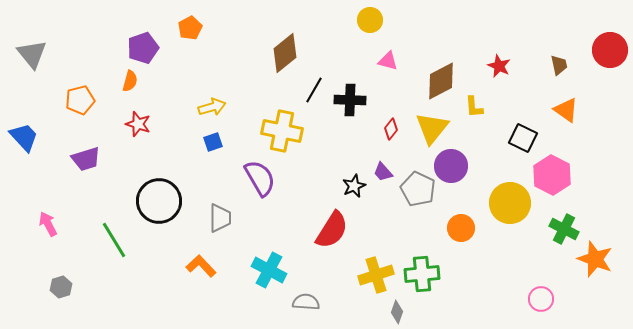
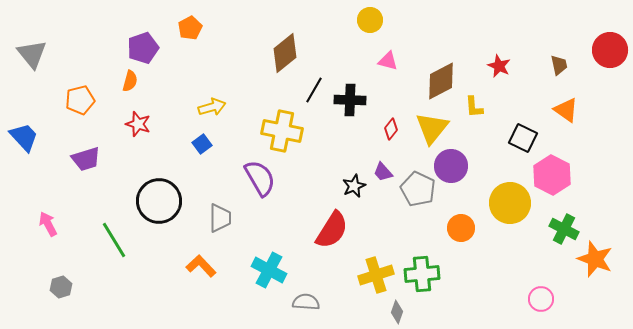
blue square at (213, 142): moved 11 px left, 2 px down; rotated 18 degrees counterclockwise
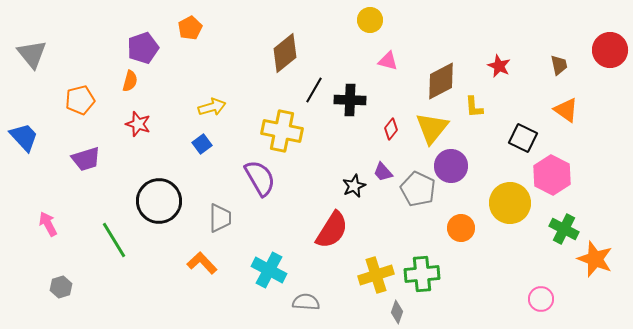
orange L-shape at (201, 266): moved 1 px right, 3 px up
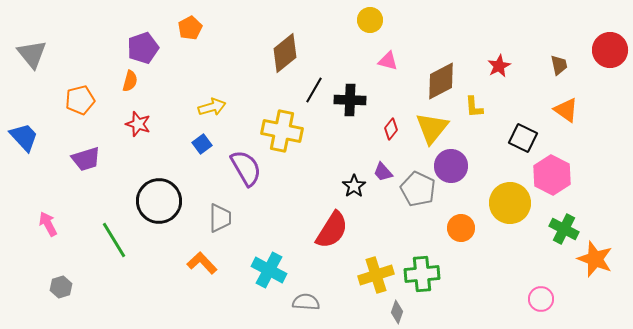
red star at (499, 66): rotated 20 degrees clockwise
purple semicircle at (260, 178): moved 14 px left, 10 px up
black star at (354, 186): rotated 10 degrees counterclockwise
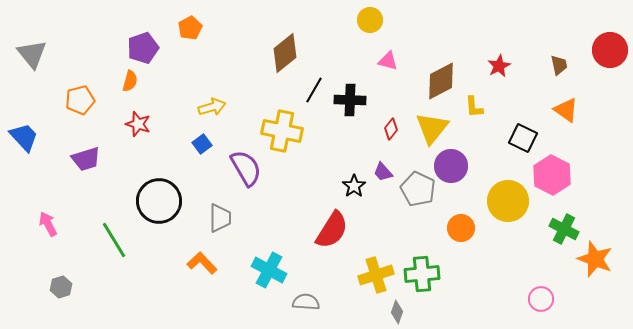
yellow circle at (510, 203): moved 2 px left, 2 px up
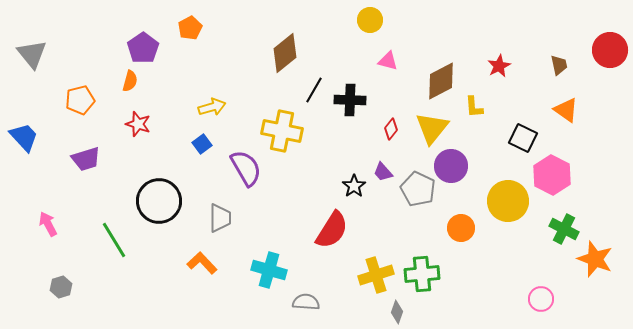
purple pentagon at (143, 48): rotated 16 degrees counterclockwise
cyan cross at (269, 270): rotated 12 degrees counterclockwise
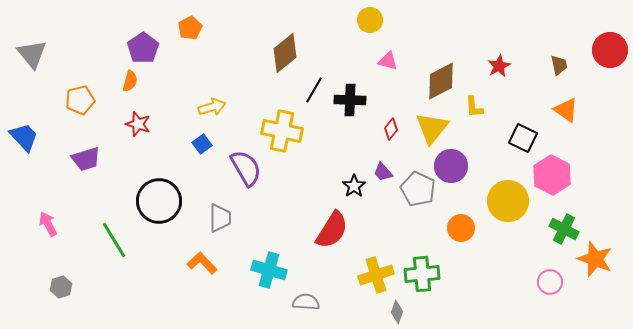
pink circle at (541, 299): moved 9 px right, 17 px up
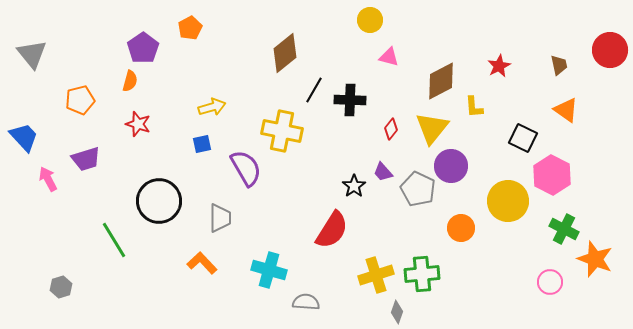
pink triangle at (388, 61): moved 1 px right, 4 px up
blue square at (202, 144): rotated 24 degrees clockwise
pink arrow at (48, 224): moved 45 px up
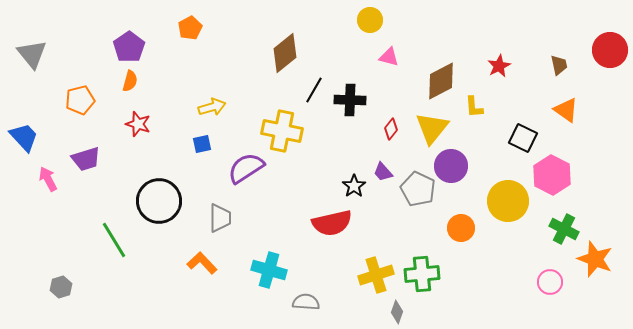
purple pentagon at (143, 48): moved 14 px left, 1 px up
purple semicircle at (246, 168): rotated 93 degrees counterclockwise
red semicircle at (332, 230): moved 7 px up; rotated 45 degrees clockwise
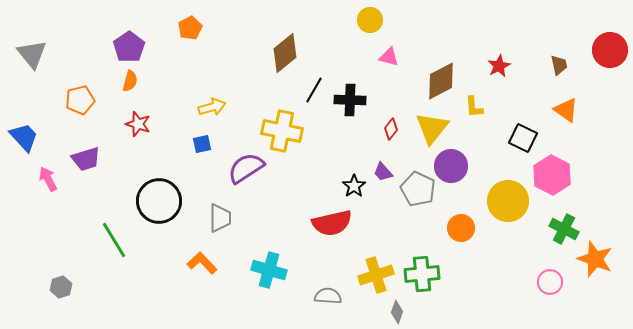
gray semicircle at (306, 302): moved 22 px right, 6 px up
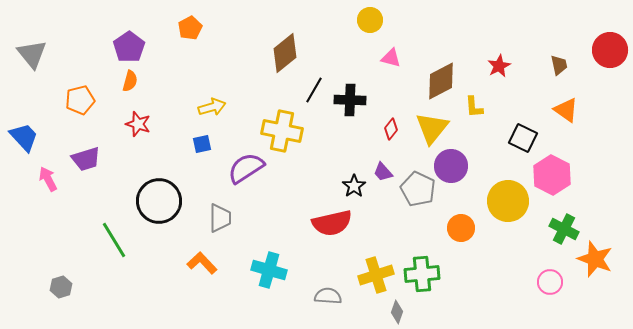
pink triangle at (389, 57): moved 2 px right, 1 px down
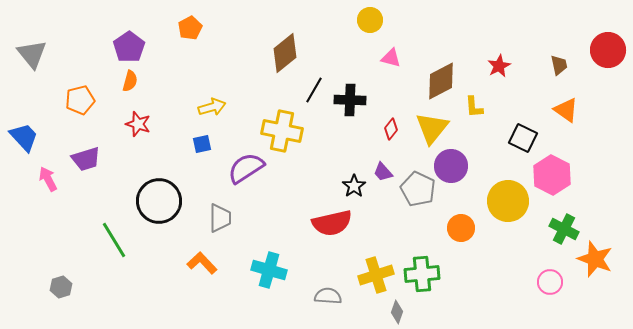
red circle at (610, 50): moved 2 px left
